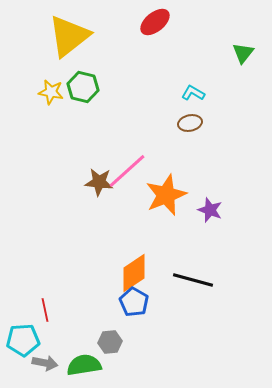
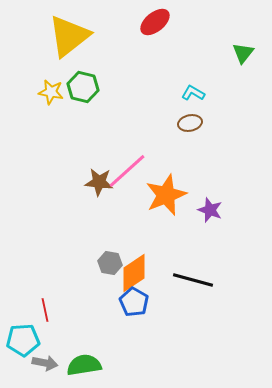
gray hexagon: moved 79 px up; rotated 15 degrees clockwise
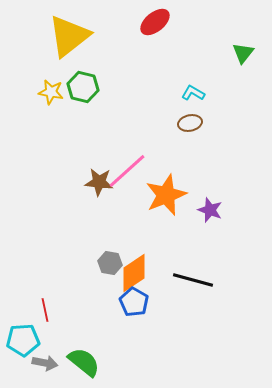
green semicircle: moved 3 px up; rotated 48 degrees clockwise
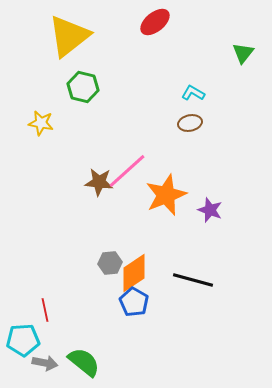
yellow star: moved 10 px left, 31 px down
gray hexagon: rotated 15 degrees counterclockwise
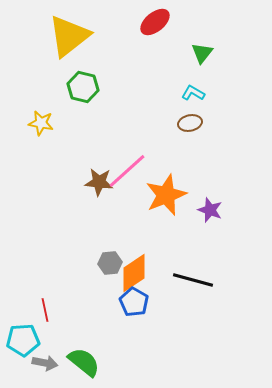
green triangle: moved 41 px left
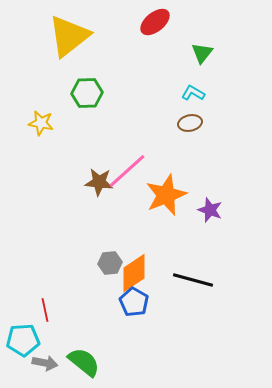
green hexagon: moved 4 px right, 6 px down; rotated 16 degrees counterclockwise
